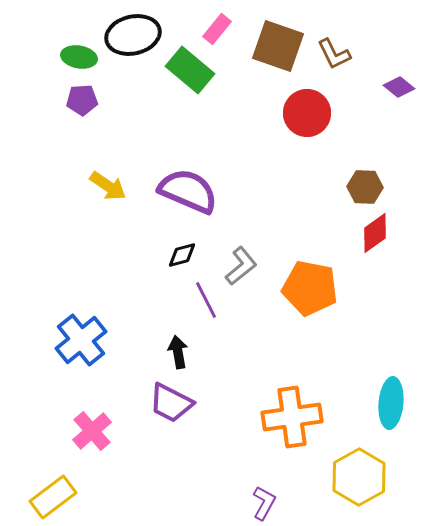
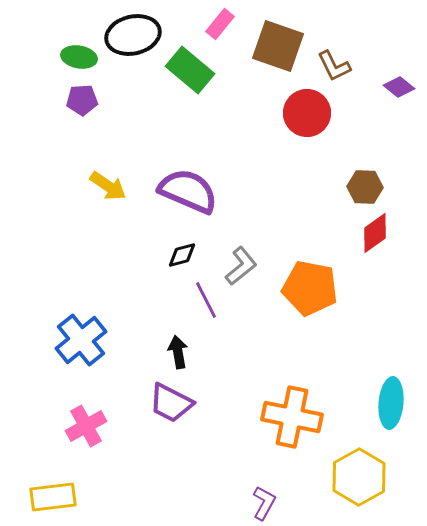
pink rectangle: moved 3 px right, 5 px up
brown L-shape: moved 12 px down
orange cross: rotated 20 degrees clockwise
pink cross: moved 6 px left, 5 px up; rotated 12 degrees clockwise
yellow rectangle: rotated 30 degrees clockwise
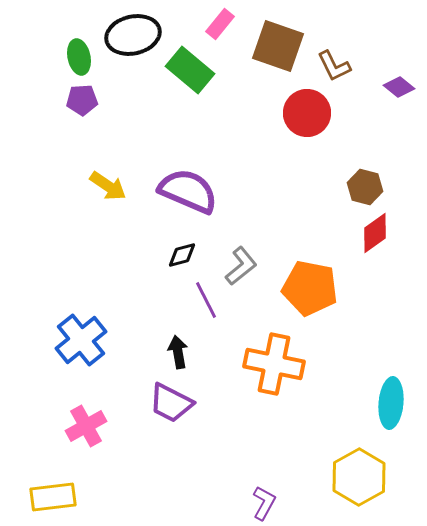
green ellipse: rotated 68 degrees clockwise
brown hexagon: rotated 12 degrees clockwise
orange cross: moved 18 px left, 53 px up
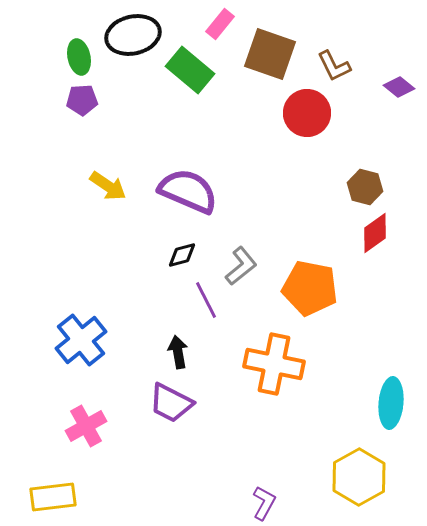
brown square: moved 8 px left, 8 px down
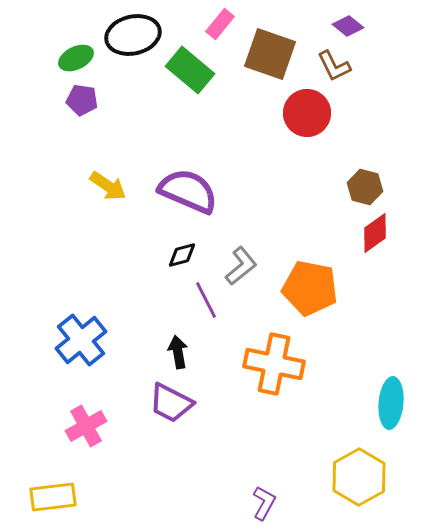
green ellipse: moved 3 px left, 1 px down; rotated 76 degrees clockwise
purple diamond: moved 51 px left, 61 px up
purple pentagon: rotated 12 degrees clockwise
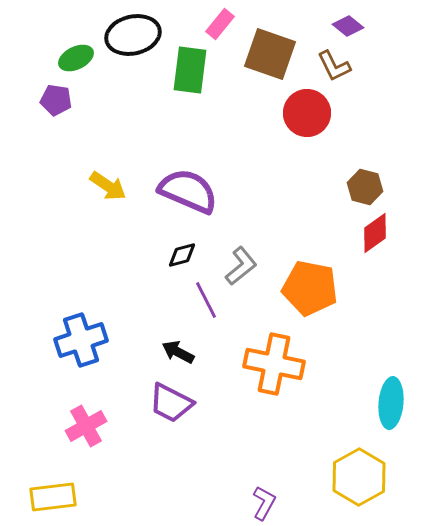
green rectangle: rotated 57 degrees clockwise
purple pentagon: moved 26 px left
blue cross: rotated 21 degrees clockwise
black arrow: rotated 52 degrees counterclockwise
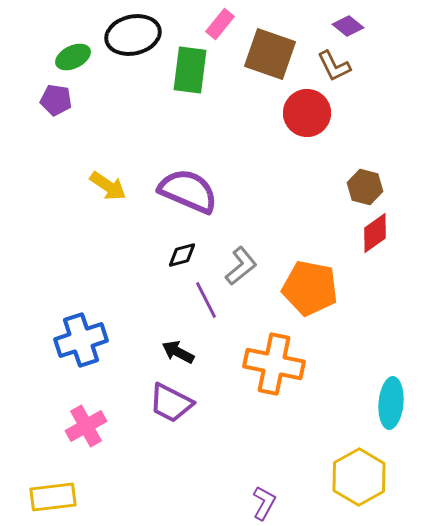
green ellipse: moved 3 px left, 1 px up
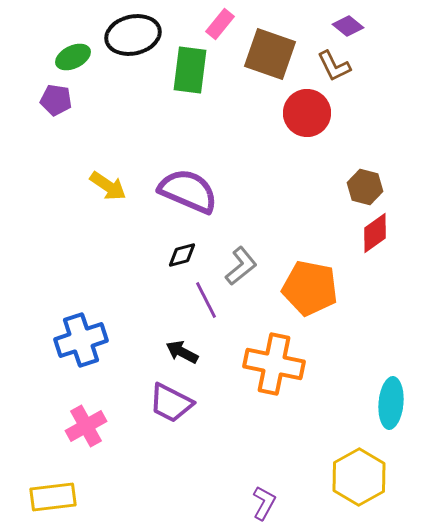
black arrow: moved 4 px right
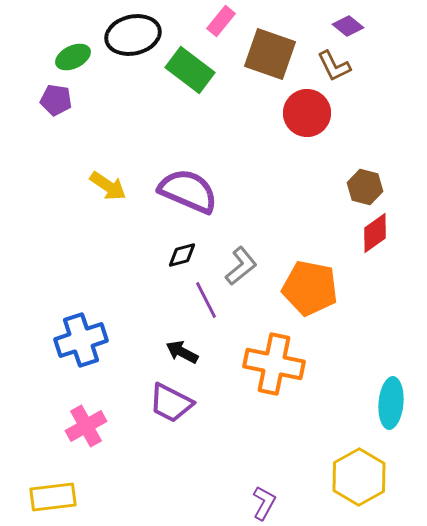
pink rectangle: moved 1 px right, 3 px up
green rectangle: rotated 60 degrees counterclockwise
